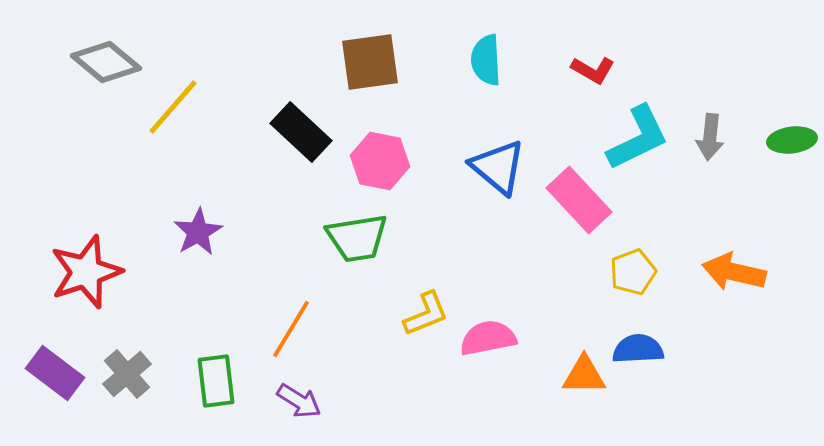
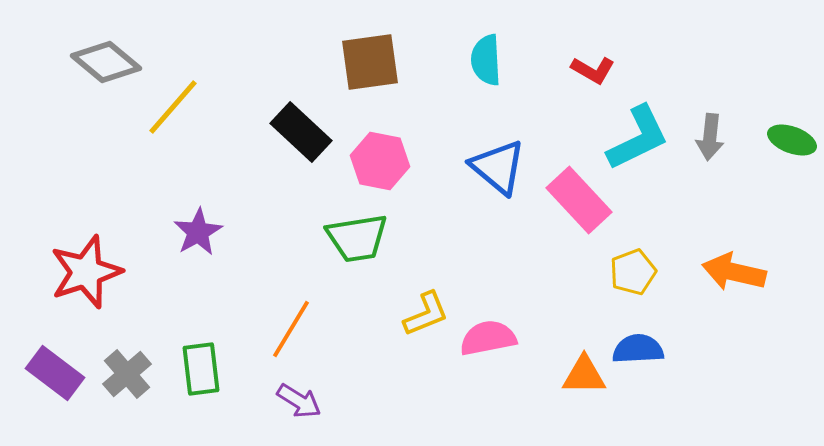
green ellipse: rotated 27 degrees clockwise
green rectangle: moved 15 px left, 12 px up
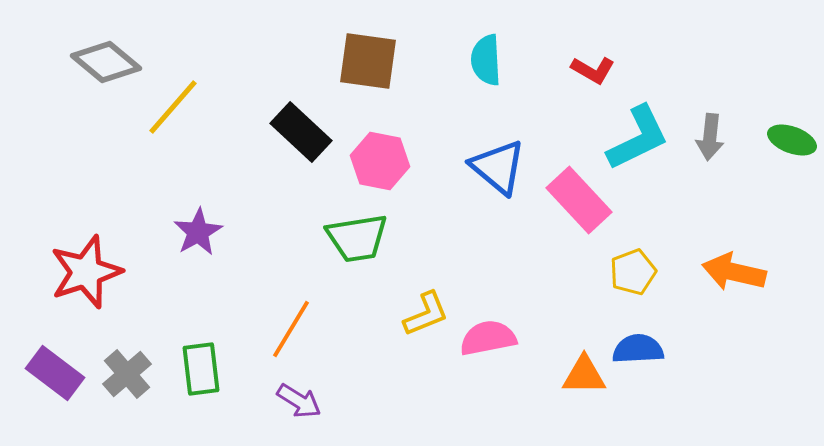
brown square: moved 2 px left, 1 px up; rotated 16 degrees clockwise
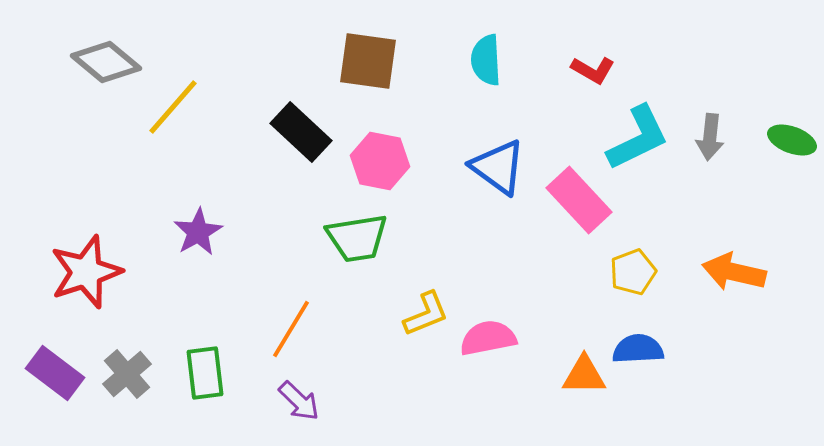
blue triangle: rotated 4 degrees counterclockwise
green rectangle: moved 4 px right, 4 px down
purple arrow: rotated 12 degrees clockwise
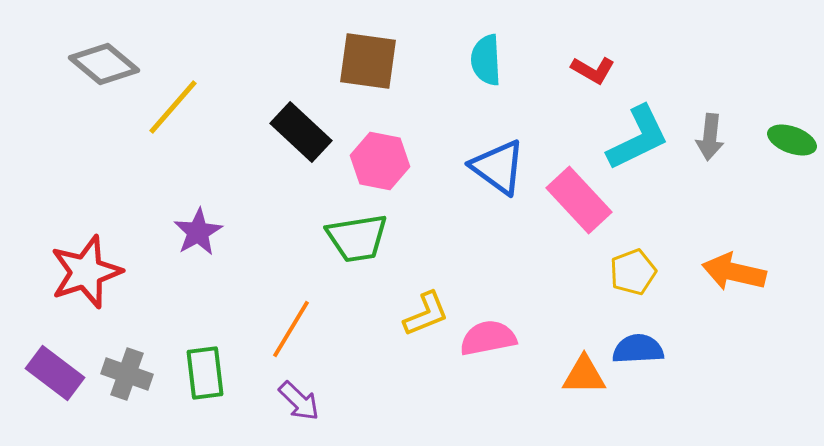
gray diamond: moved 2 px left, 2 px down
gray cross: rotated 30 degrees counterclockwise
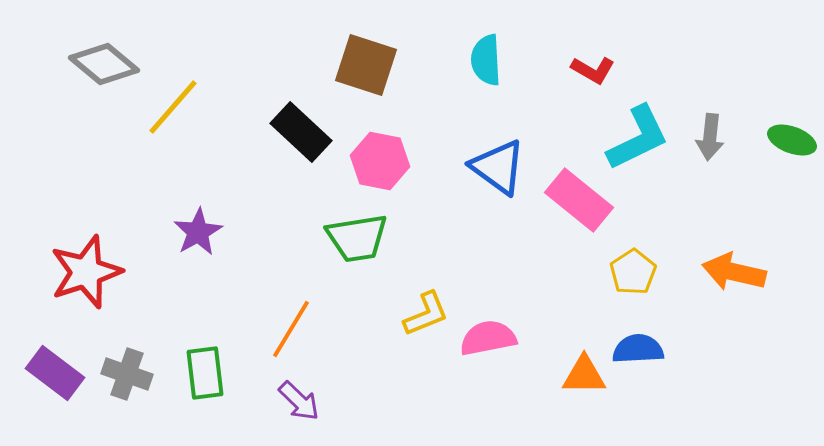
brown square: moved 2 px left, 4 px down; rotated 10 degrees clockwise
pink rectangle: rotated 8 degrees counterclockwise
yellow pentagon: rotated 12 degrees counterclockwise
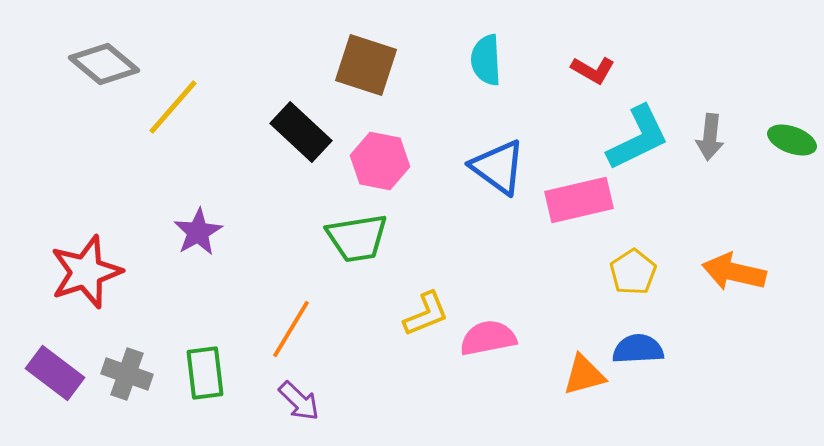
pink rectangle: rotated 52 degrees counterclockwise
orange triangle: rotated 15 degrees counterclockwise
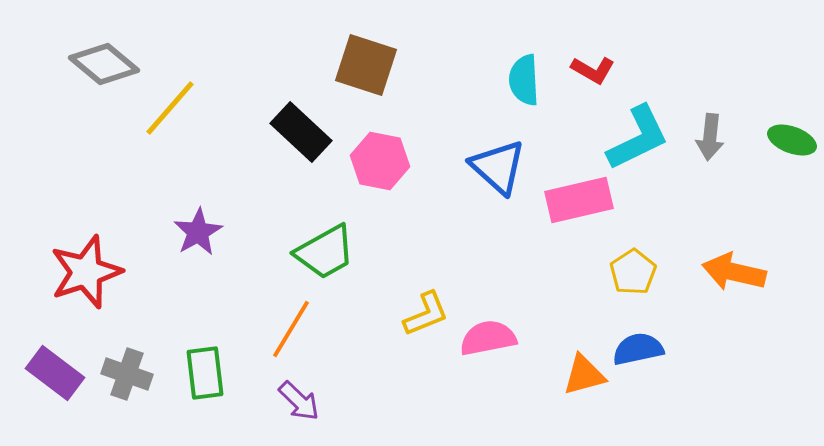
cyan semicircle: moved 38 px right, 20 px down
yellow line: moved 3 px left, 1 px down
blue triangle: rotated 6 degrees clockwise
green trapezoid: moved 32 px left, 14 px down; rotated 20 degrees counterclockwise
blue semicircle: rotated 9 degrees counterclockwise
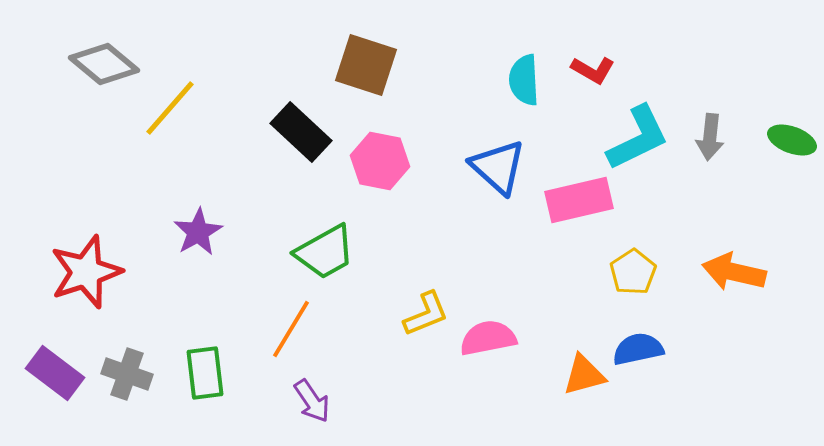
purple arrow: moved 13 px right; rotated 12 degrees clockwise
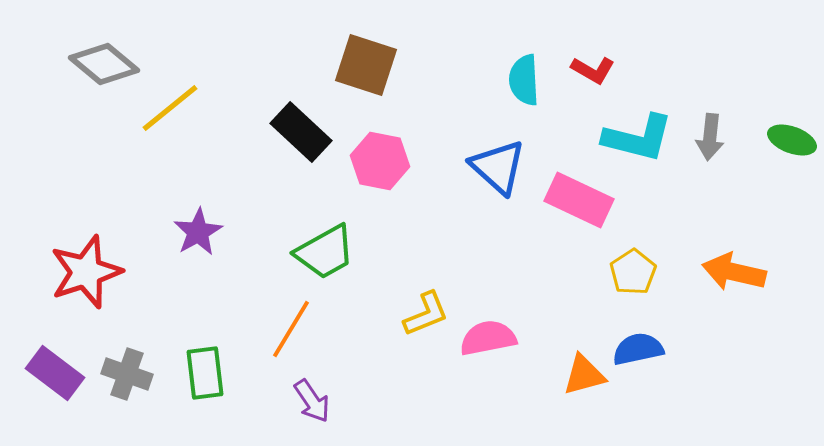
yellow line: rotated 10 degrees clockwise
cyan L-shape: rotated 40 degrees clockwise
pink rectangle: rotated 38 degrees clockwise
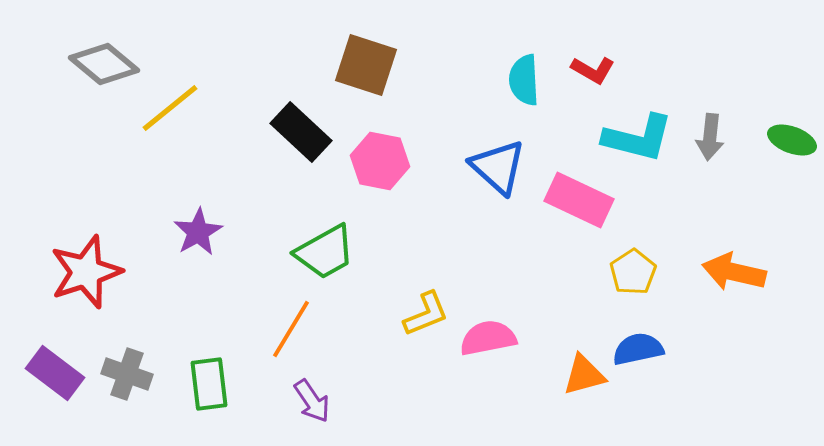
green rectangle: moved 4 px right, 11 px down
